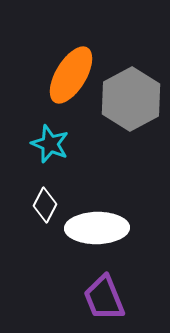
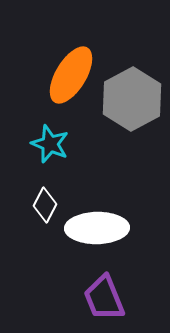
gray hexagon: moved 1 px right
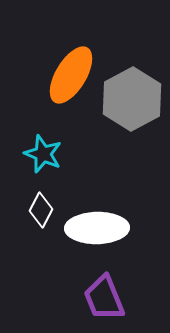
cyan star: moved 7 px left, 10 px down
white diamond: moved 4 px left, 5 px down
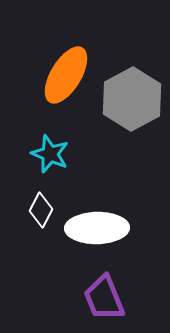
orange ellipse: moved 5 px left
cyan star: moved 7 px right
